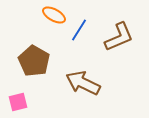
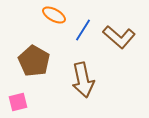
blue line: moved 4 px right
brown L-shape: rotated 64 degrees clockwise
brown arrow: moved 3 px up; rotated 128 degrees counterclockwise
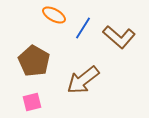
blue line: moved 2 px up
brown arrow: rotated 64 degrees clockwise
pink square: moved 14 px right
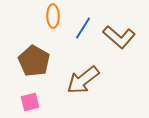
orange ellipse: moved 1 px left, 1 px down; rotated 60 degrees clockwise
pink square: moved 2 px left
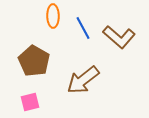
blue line: rotated 60 degrees counterclockwise
